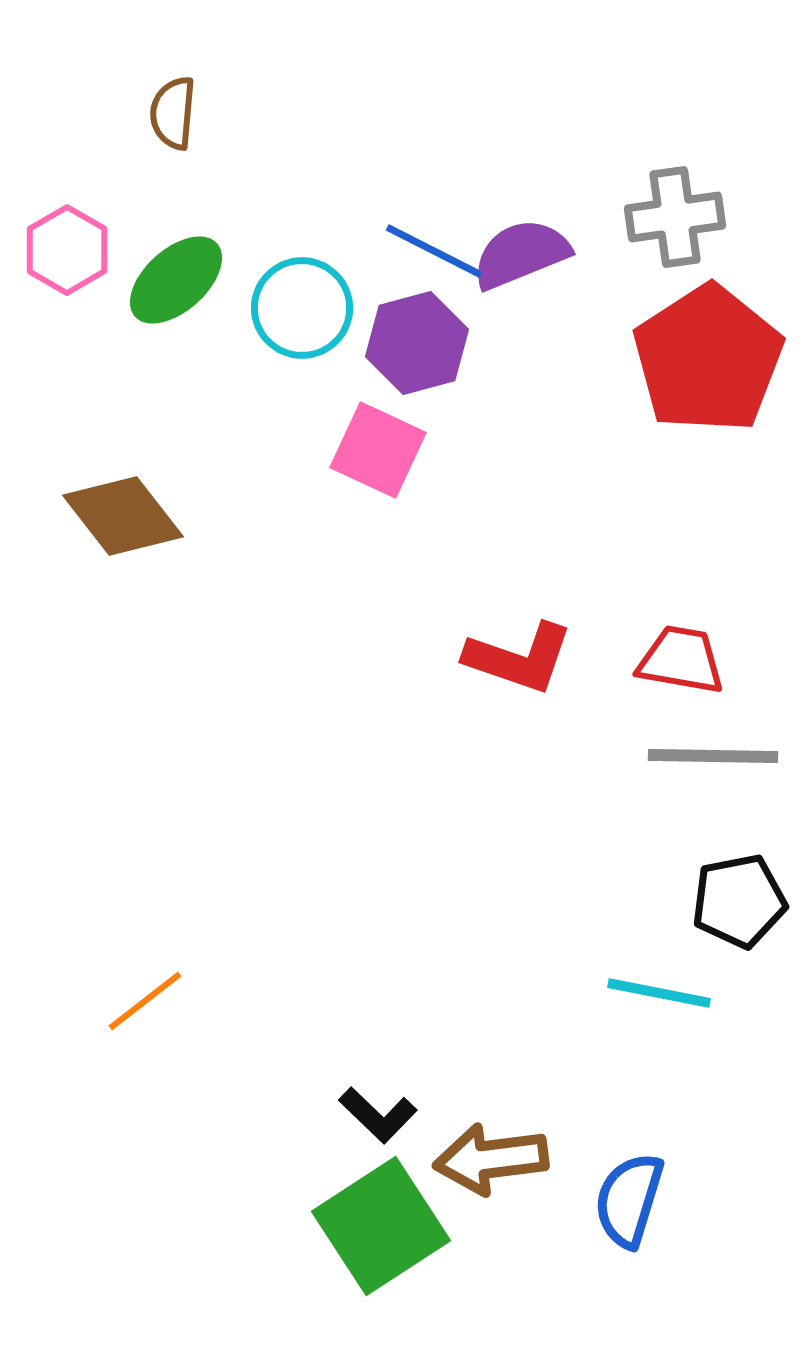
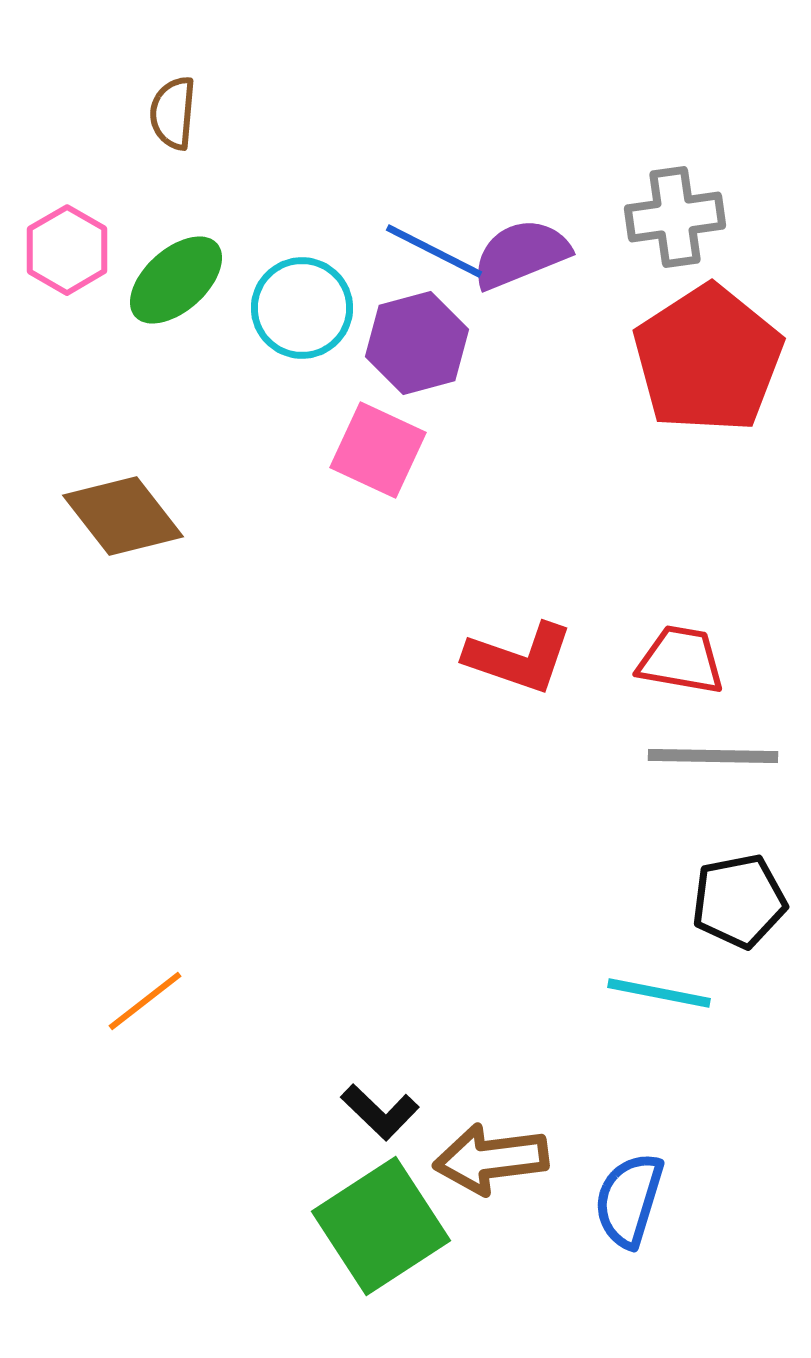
black L-shape: moved 2 px right, 3 px up
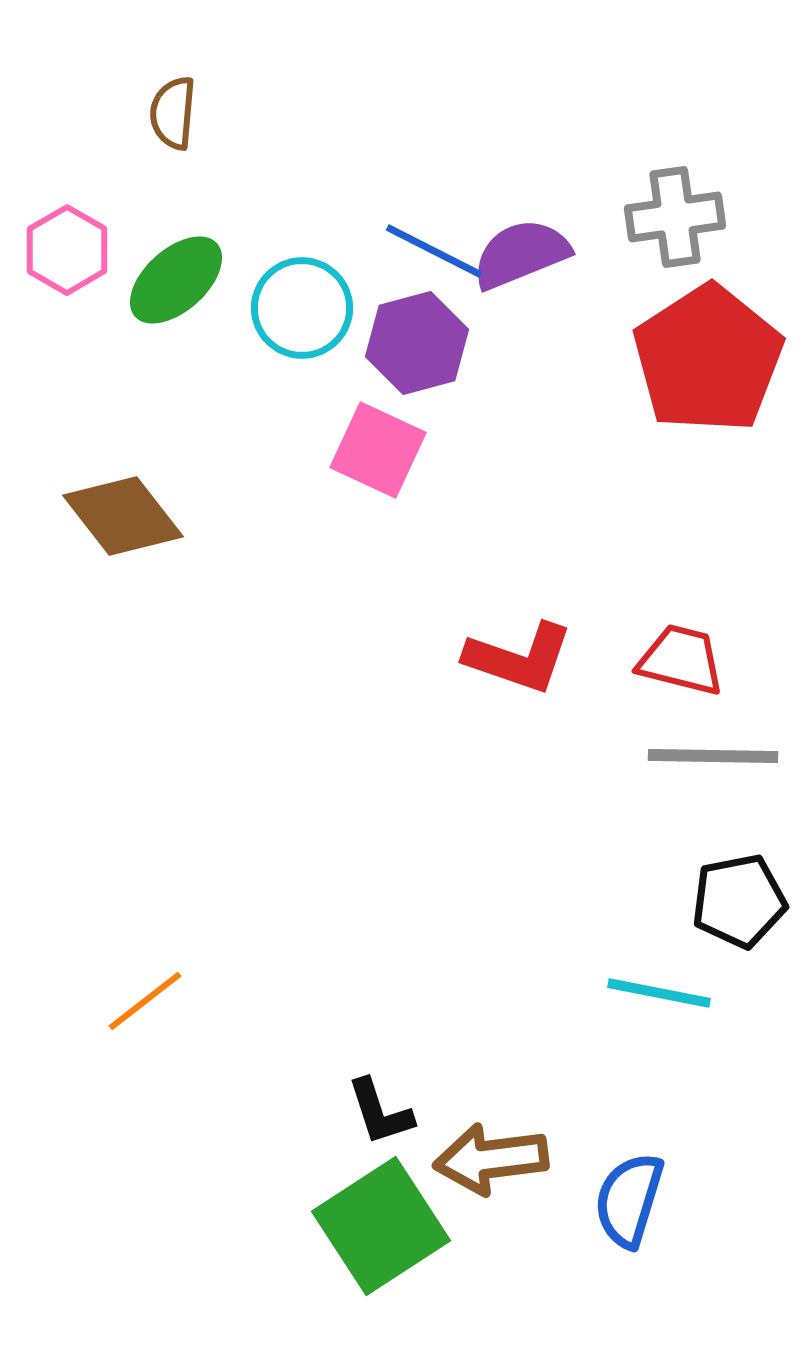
red trapezoid: rotated 4 degrees clockwise
black L-shape: rotated 28 degrees clockwise
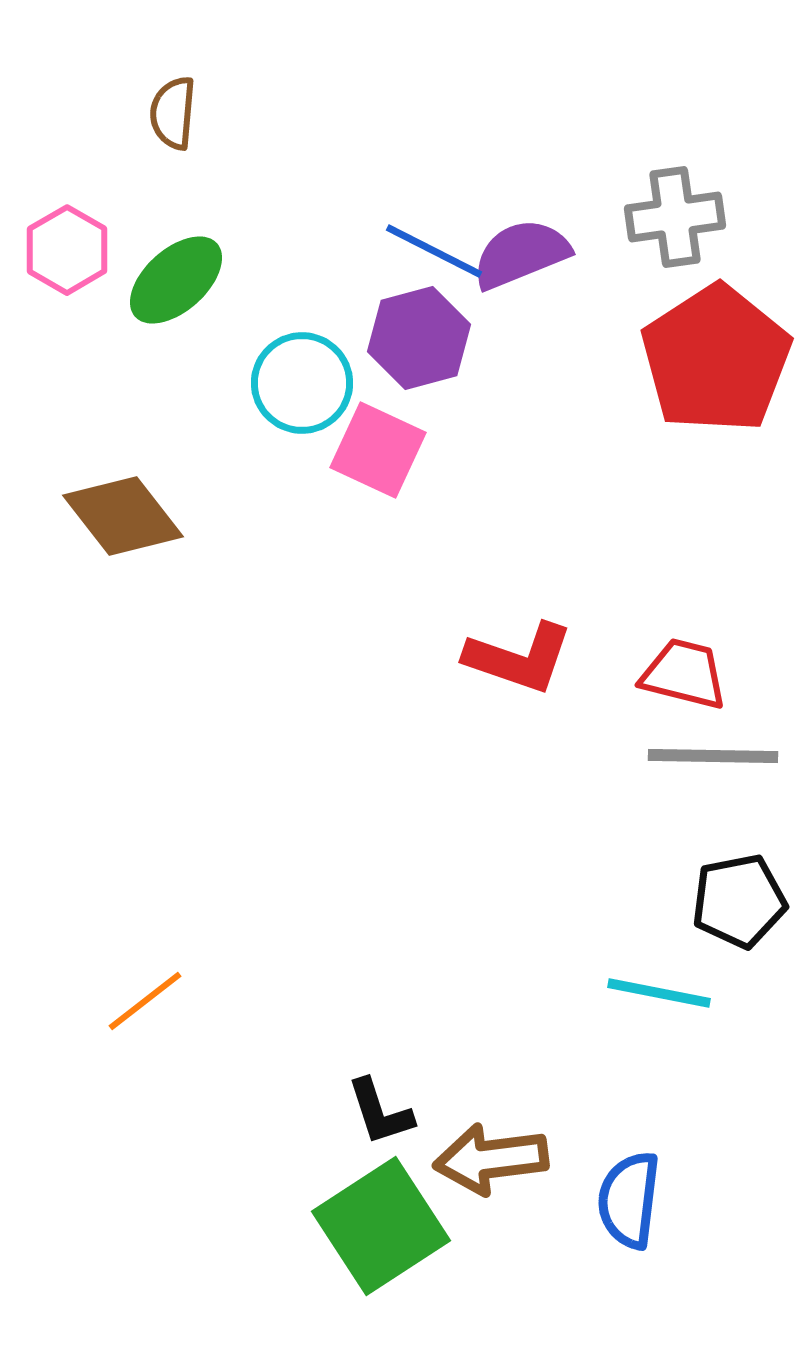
cyan circle: moved 75 px down
purple hexagon: moved 2 px right, 5 px up
red pentagon: moved 8 px right
red trapezoid: moved 3 px right, 14 px down
blue semicircle: rotated 10 degrees counterclockwise
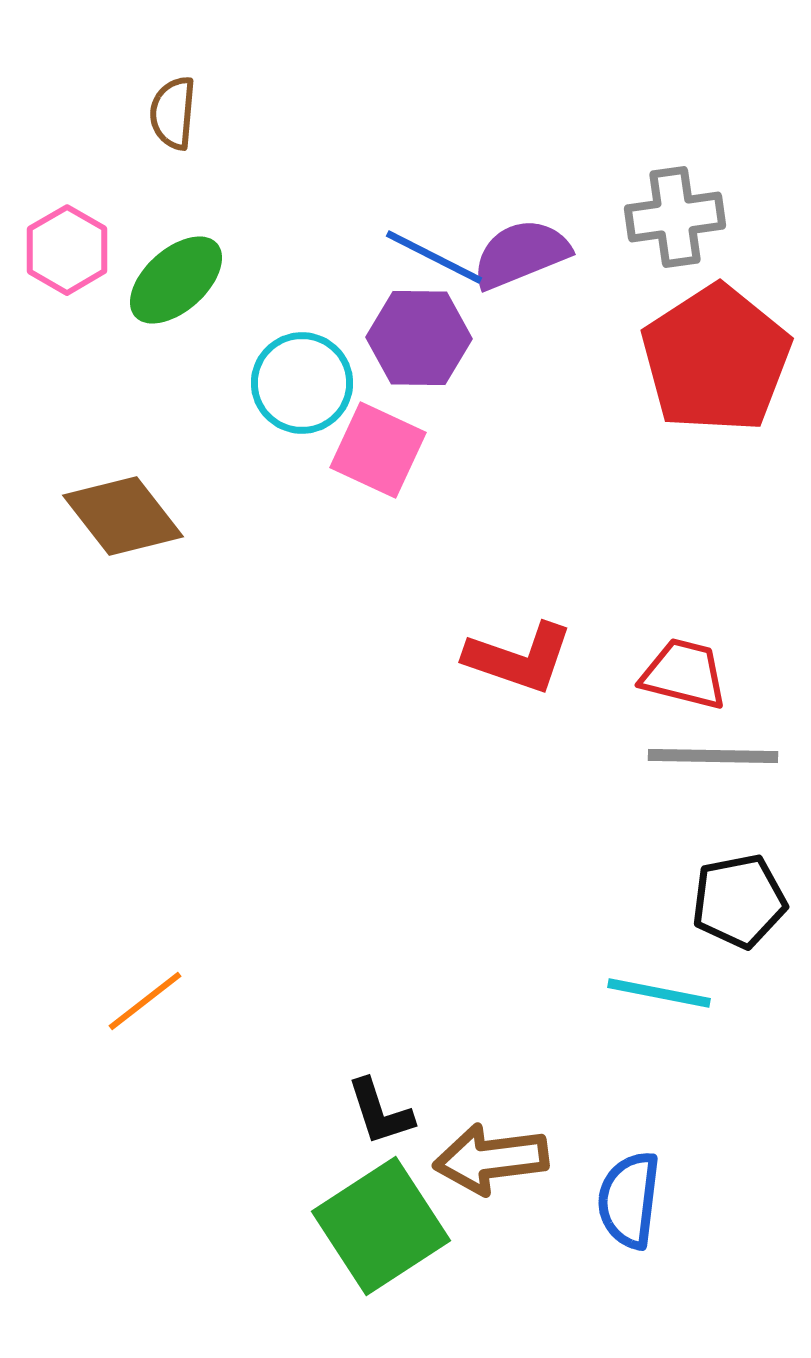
blue line: moved 6 px down
purple hexagon: rotated 16 degrees clockwise
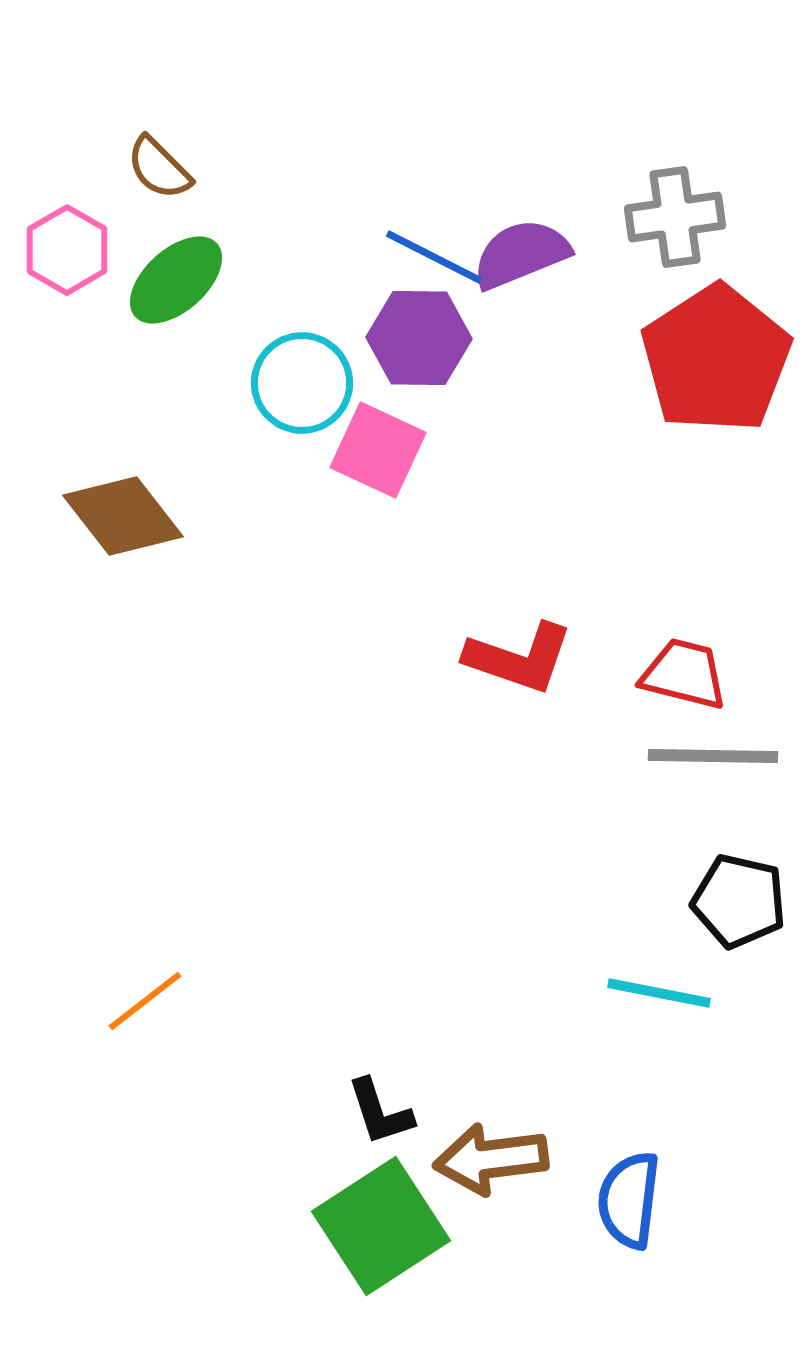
brown semicircle: moved 14 px left, 55 px down; rotated 50 degrees counterclockwise
black pentagon: rotated 24 degrees clockwise
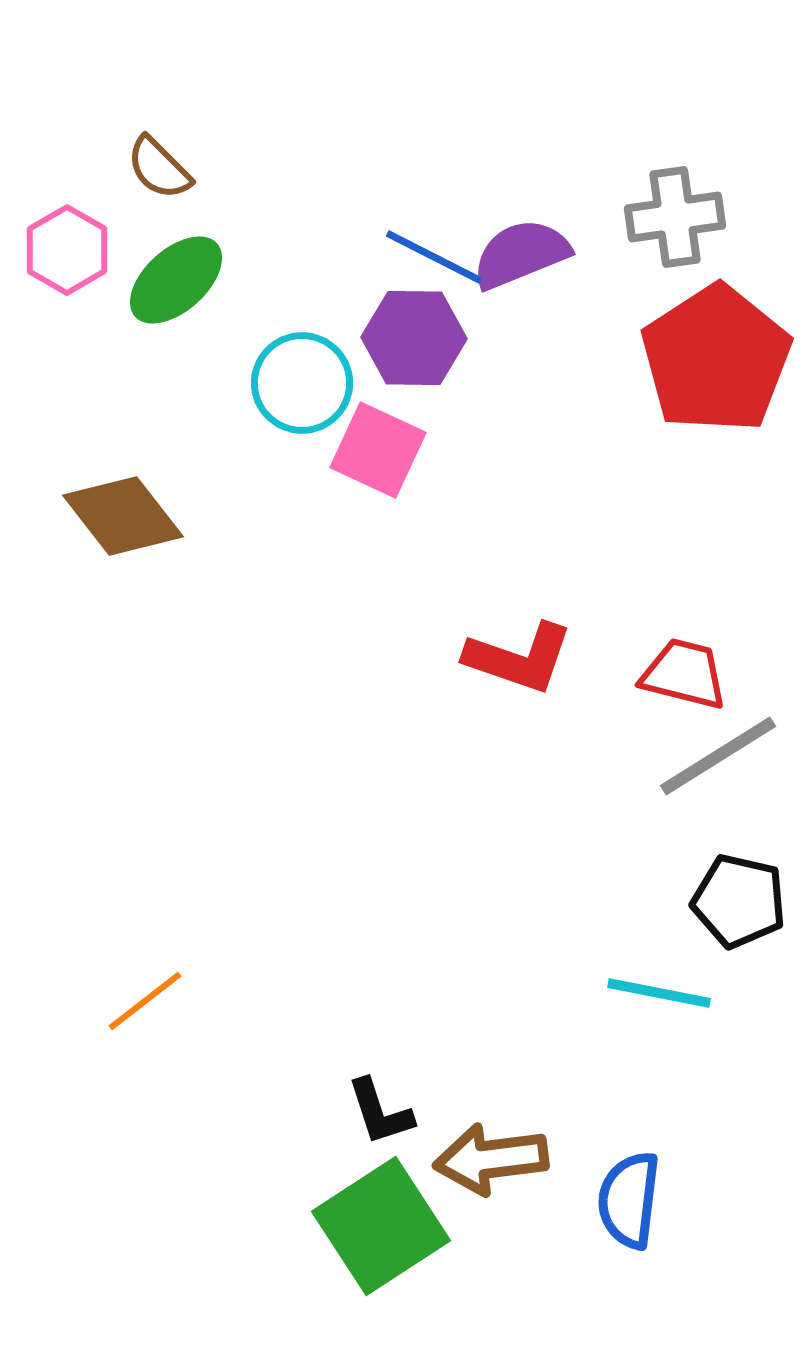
purple hexagon: moved 5 px left
gray line: moved 5 px right; rotated 33 degrees counterclockwise
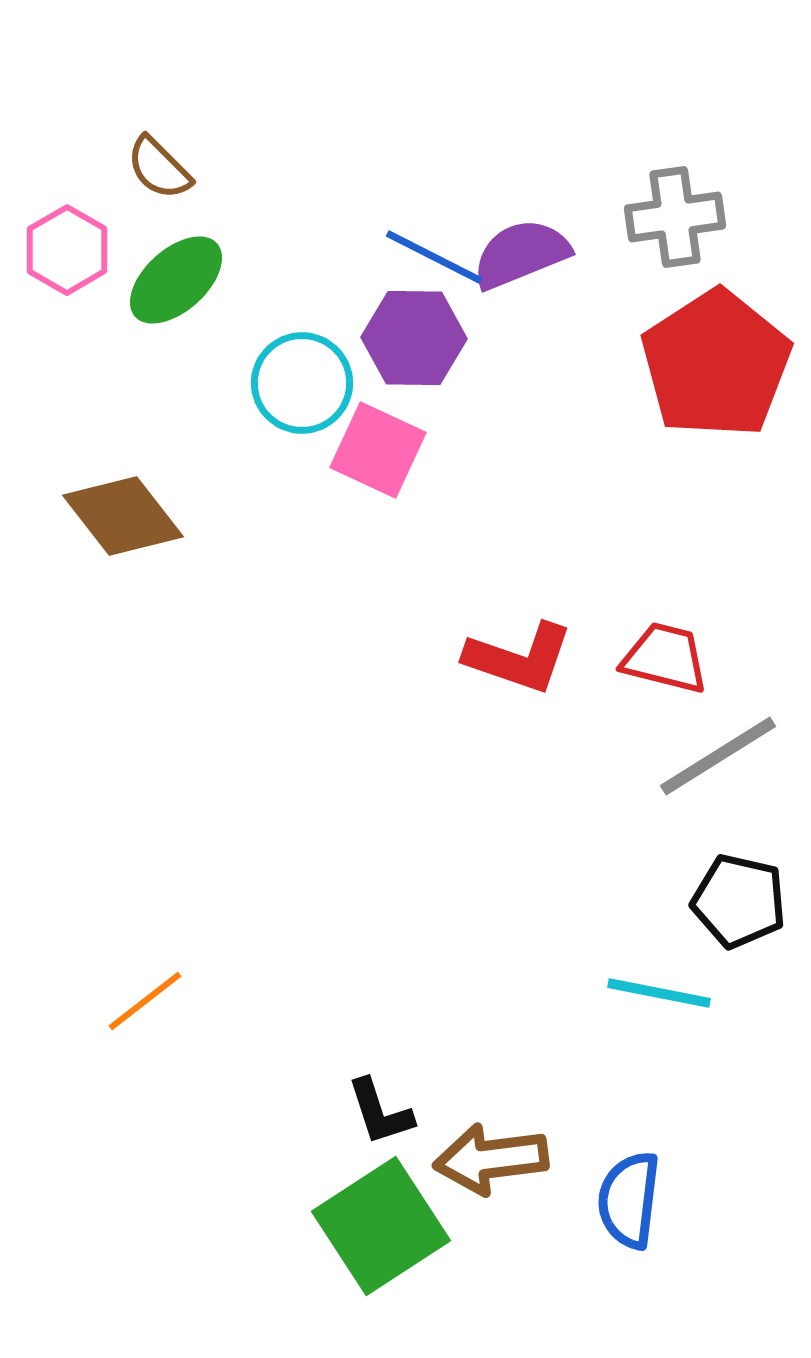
red pentagon: moved 5 px down
red trapezoid: moved 19 px left, 16 px up
